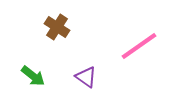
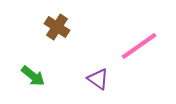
purple triangle: moved 12 px right, 2 px down
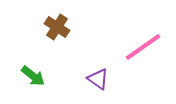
pink line: moved 4 px right, 1 px down
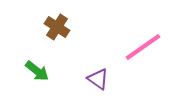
green arrow: moved 4 px right, 5 px up
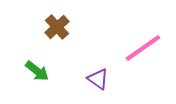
brown cross: rotated 15 degrees clockwise
pink line: moved 1 px down
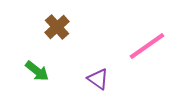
pink line: moved 4 px right, 2 px up
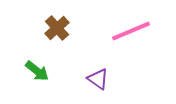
brown cross: moved 1 px down
pink line: moved 16 px left, 15 px up; rotated 12 degrees clockwise
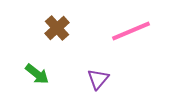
green arrow: moved 3 px down
purple triangle: rotated 35 degrees clockwise
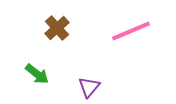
purple triangle: moved 9 px left, 8 px down
